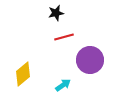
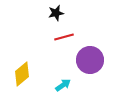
yellow diamond: moved 1 px left
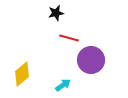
red line: moved 5 px right, 1 px down; rotated 30 degrees clockwise
purple circle: moved 1 px right
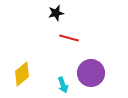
purple circle: moved 13 px down
cyan arrow: rotated 105 degrees clockwise
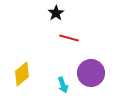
black star: rotated 21 degrees counterclockwise
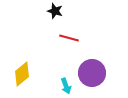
black star: moved 1 px left, 2 px up; rotated 21 degrees counterclockwise
purple circle: moved 1 px right
cyan arrow: moved 3 px right, 1 px down
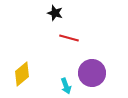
black star: moved 2 px down
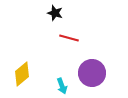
cyan arrow: moved 4 px left
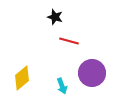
black star: moved 4 px down
red line: moved 3 px down
yellow diamond: moved 4 px down
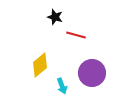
red line: moved 7 px right, 6 px up
yellow diamond: moved 18 px right, 13 px up
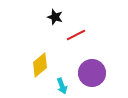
red line: rotated 42 degrees counterclockwise
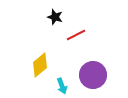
purple circle: moved 1 px right, 2 px down
